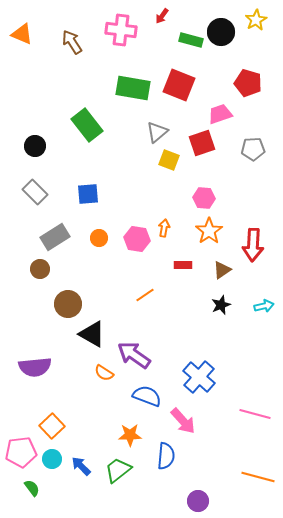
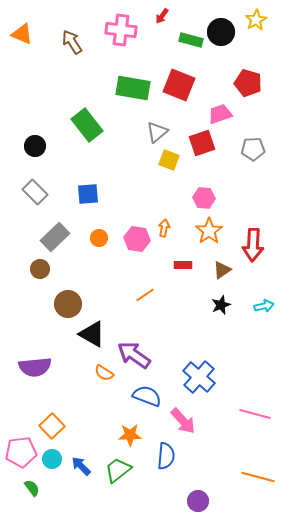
gray rectangle at (55, 237): rotated 12 degrees counterclockwise
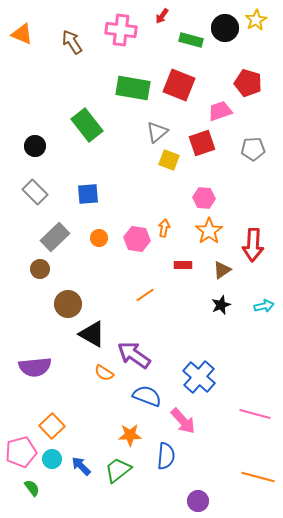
black circle at (221, 32): moved 4 px right, 4 px up
pink trapezoid at (220, 114): moved 3 px up
pink pentagon at (21, 452): rotated 8 degrees counterclockwise
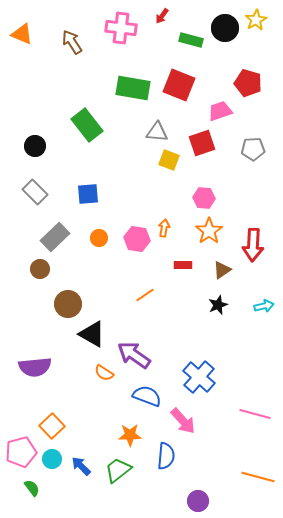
pink cross at (121, 30): moved 2 px up
gray triangle at (157, 132): rotated 45 degrees clockwise
black star at (221, 305): moved 3 px left
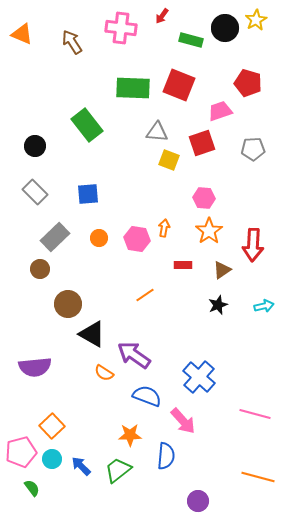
green rectangle at (133, 88): rotated 8 degrees counterclockwise
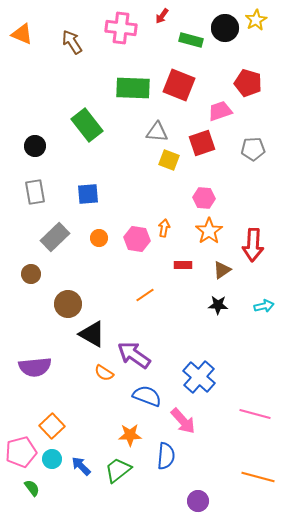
gray rectangle at (35, 192): rotated 35 degrees clockwise
brown circle at (40, 269): moved 9 px left, 5 px down
black star at (218, 305): rotated 24 degrees clockwise
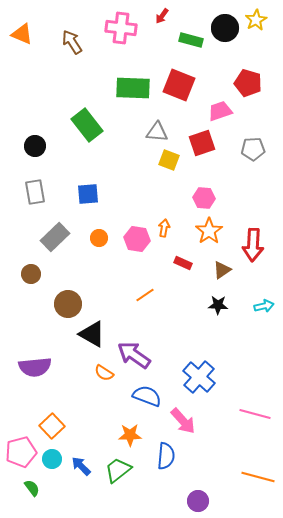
red rectangle at (183, 265): moved 2 px up; rotated 24 degrees clockwise
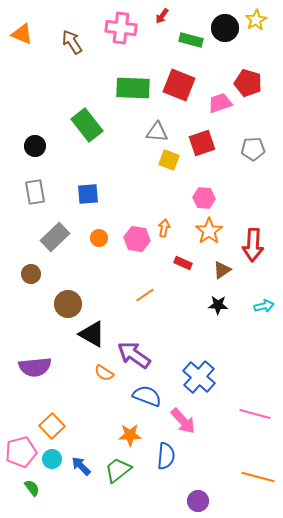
pink trapezoid at (220, 111): moved 8 px up
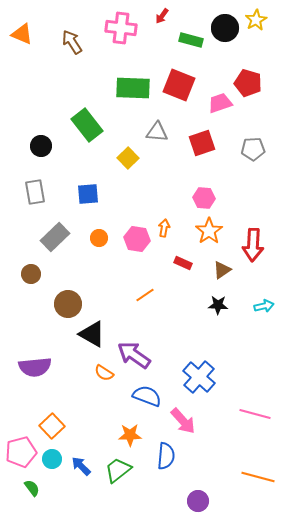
black circle at (35, 146): moved 6 px right
yellow square at (169, 160): moved 41 px left, 2 px up; rotated 25 degrees clockwise
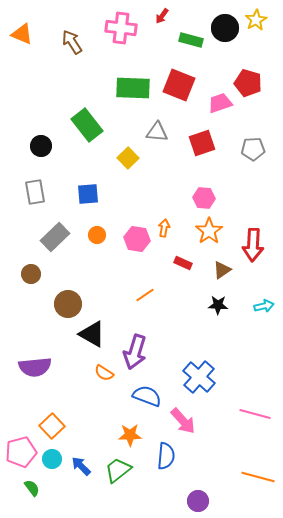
orange circle at (99, 238): moved 2 px left, 3 px up
purple arrow at (134, 355): moved 1 px right, 3 px up; rotated 108 degrees counterclockwise
